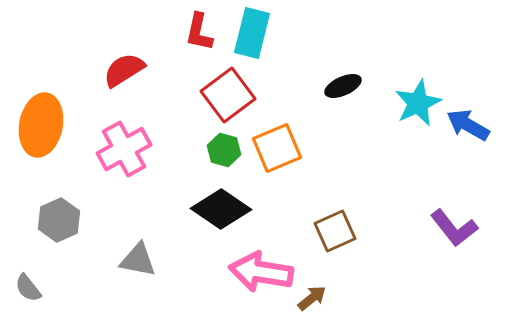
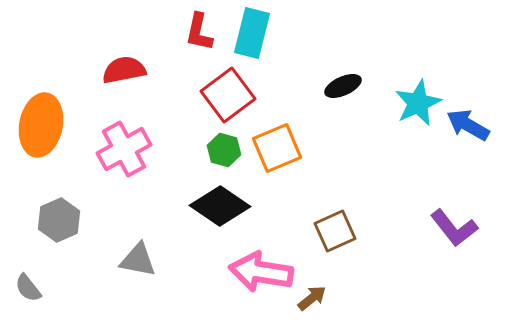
red semicircle: rotated 21 degrees clockwise
black diamond: moved 1 px left, 3 px up
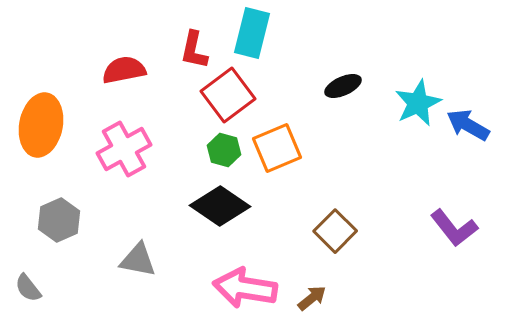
red L-shape: moved 5 px left, 18 px down
brown square: rotated 21 degrees counterclockwise
pink arrow: moved 16 px left, 16 px down
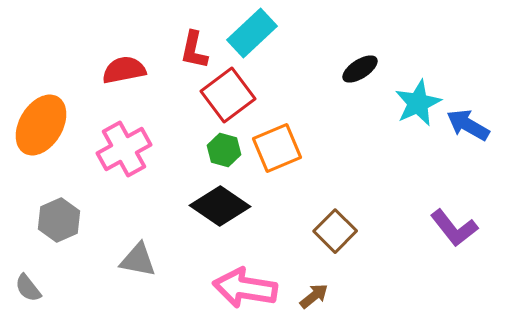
cyan rectangle: rotated 33 degrees clockwise
black ellipse: moved 17 px right, 17 px up; rotated 9 degrees counterclockwise
orange ellipse: rotated 20 degrees clockwise
brown arrow: moved 2 px right, 2 px up
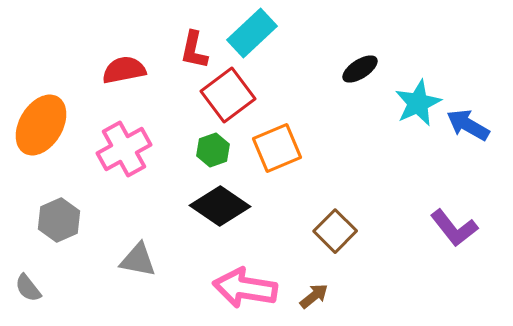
green hexagon: moved 11 px left; rotated 24 degrees clockwise
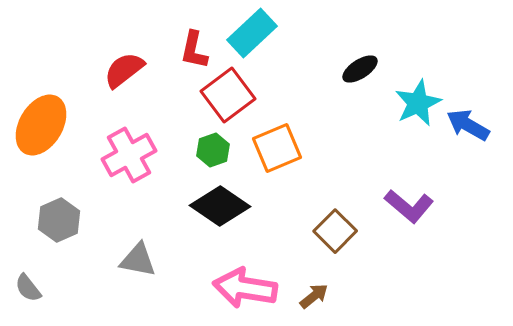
red semicircle: rotated 27 degrees counterclockwise
pink cross: moved 5 px right, 6 px down
purple L-shape: moved 45 px left, 22 px up; rotated 12 degrees counterclockwise
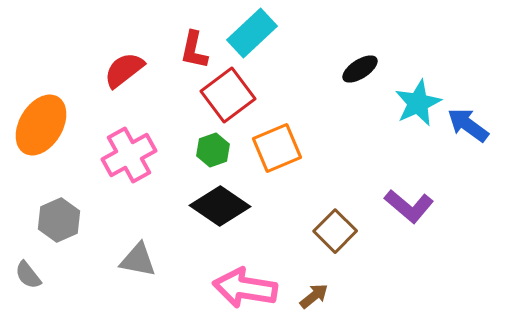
blue arrow: rotated 6 degrees clockwise
gray semicircle: moved 13 px up
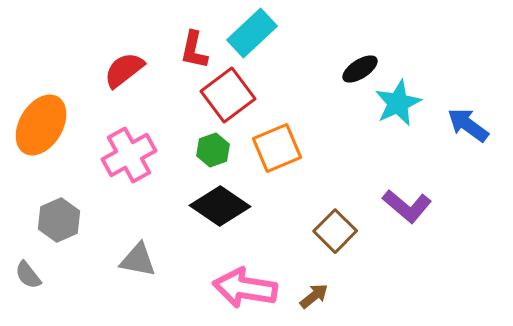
cyan star: moved 20 px left
purple L-shape: moved 2 px left
